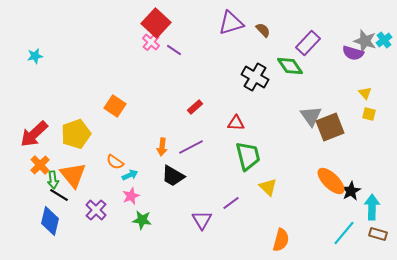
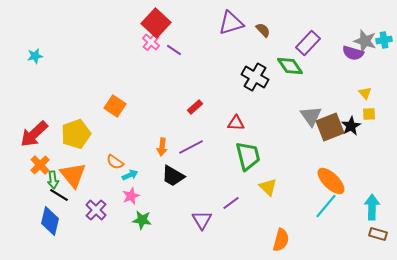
cyan cross at (384, 40): rotated 28 degrees clockwise
yellow square at (369, 114): rotated 16 degrees counterclockwise
black star at (351, 191): moved 65 px up
cyan line at (344, 233): moved 18 px left, 27 px up
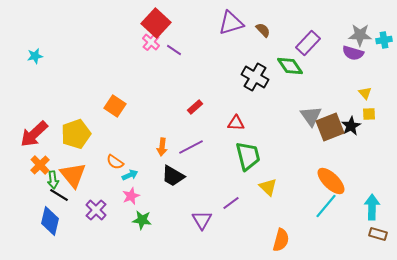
gray star at (365, 41): moved 5 px left, 6 px up; rotated 15 degrees counterclockwise
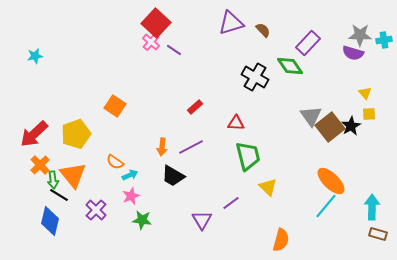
brown square at (330, 127): rotated 16 degrees counterclockwise
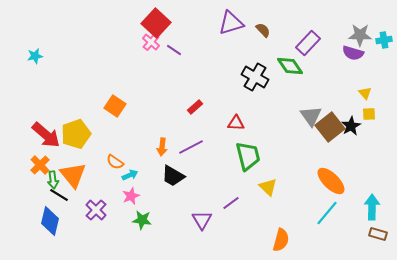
red arrow at (34, 134): moved 12 px right, 1 px down; rotated 96 degrees counterclockwise
cyan line at (326, 206): moved 1 px right, 7 px down
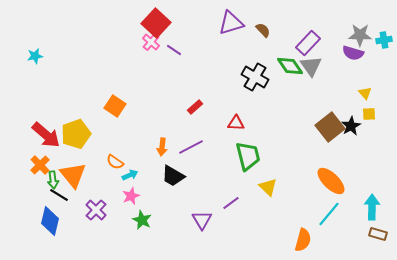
gray triangle at (311, 116): moved 50 px up
cyan line at (327, 213): moved 2 px right, 1 px down
green star at (142, 220): rotated 18 degrees clockwise
orange semicircle at (281, 240): moved 22 px right
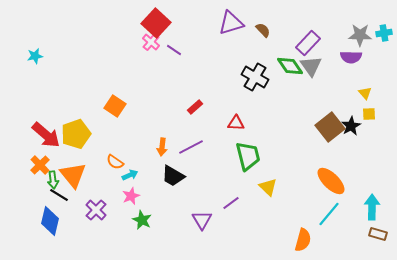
cyan cross at (384, 40): moved 7 px up
purple semicircle at (353, 53): moved 2 px left, 4 px down; rotated 15 degrees counterclockwise
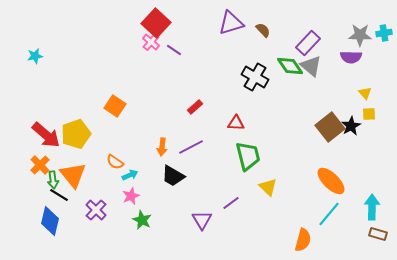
gray triangle at (311, 66): rotated 15 degrees counterclockwise
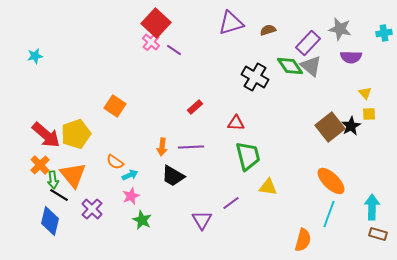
brown semicircle at (263, 30): moved 5 px right; rotated 63 degrees counterclockwise
gray star at (360, 35): moved 20 px left, 6 px up; rotated 10 degrees clockwise
purple line at (191, 147): rotated 25 degrees clockwise
yellow triangle at (268, 187): rotated 36 degrees counterclockwise
purple cross at (96, 210): moved 4 px left, 1 px up
cyan line at (329, 214): rotated 20 degrees counterclockwise
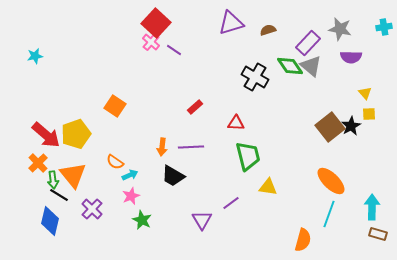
cyan cross at (384, 33): moved 6 px up
orange cross at (40, 165): moved 2 px left, 2 px up
